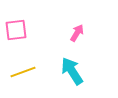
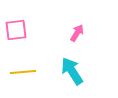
yellow line: rotated 15 degrees clockwise
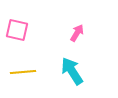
pink square: moved 1 px right; rotated 20 degrees clockwise
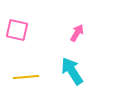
yellow line: moved 3 px right, 5 px down
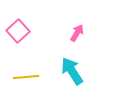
pink square: moved 1 px right, 1 px down; rotated 35 degrees clockwise
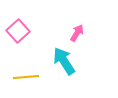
cyan arrow: moved 8 px left, 10 px up
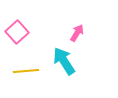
pink square: moved 1 px left, 1 px down
yellow line: moved 6 px up
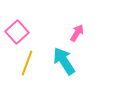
yellow line: moved 1 px right, 8 px up; rotated 65 degrees counterclockwise
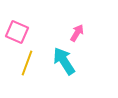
pink square: rotated 25 degrees counterclockwise
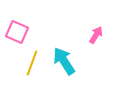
pink arrow: moved 19 px right, 2 px down
yellow line: moved 5 px right
